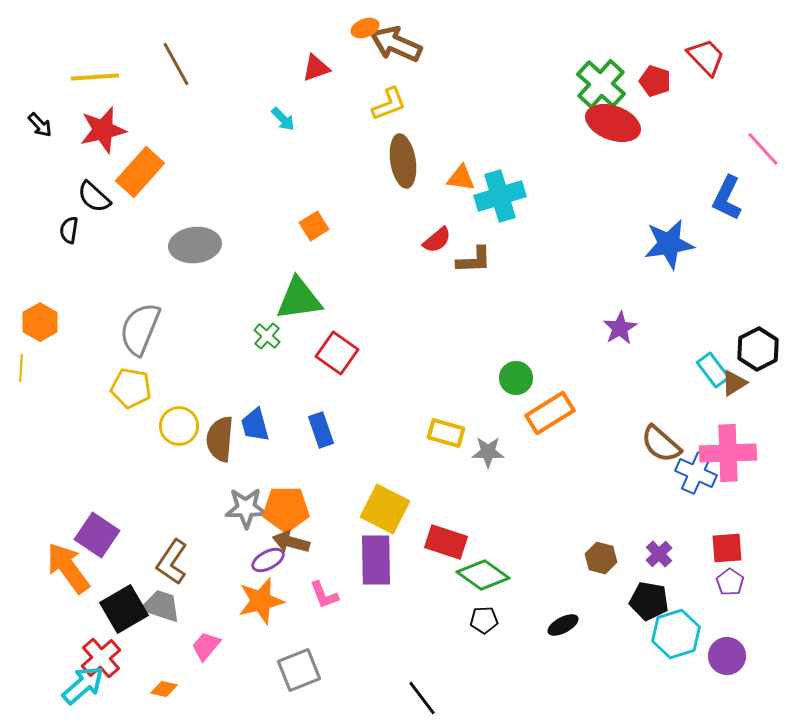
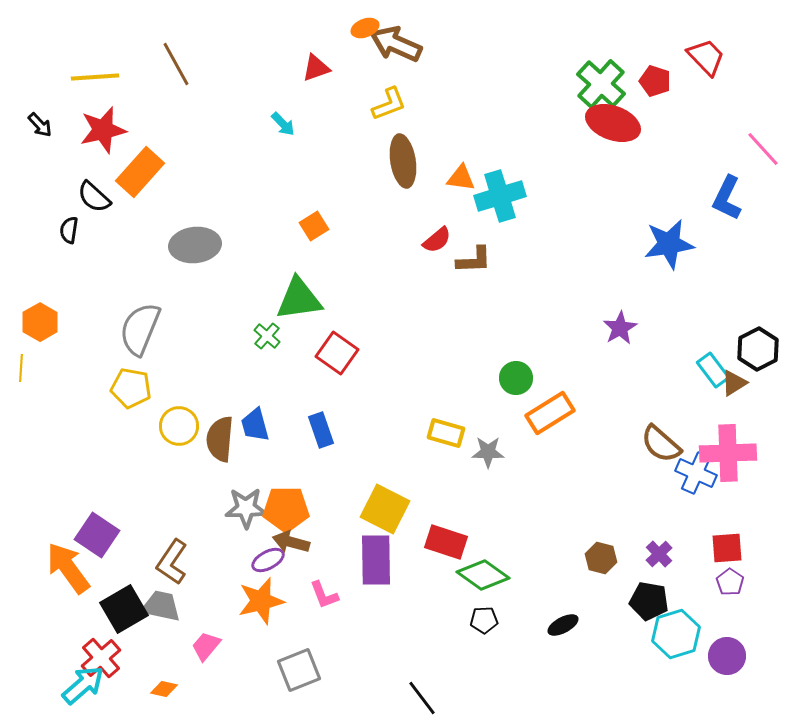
cyan arrow at (283, 119): moved 5 px down
gray trapezoid at (161, 606): rotated 6 degrees counterclockwise
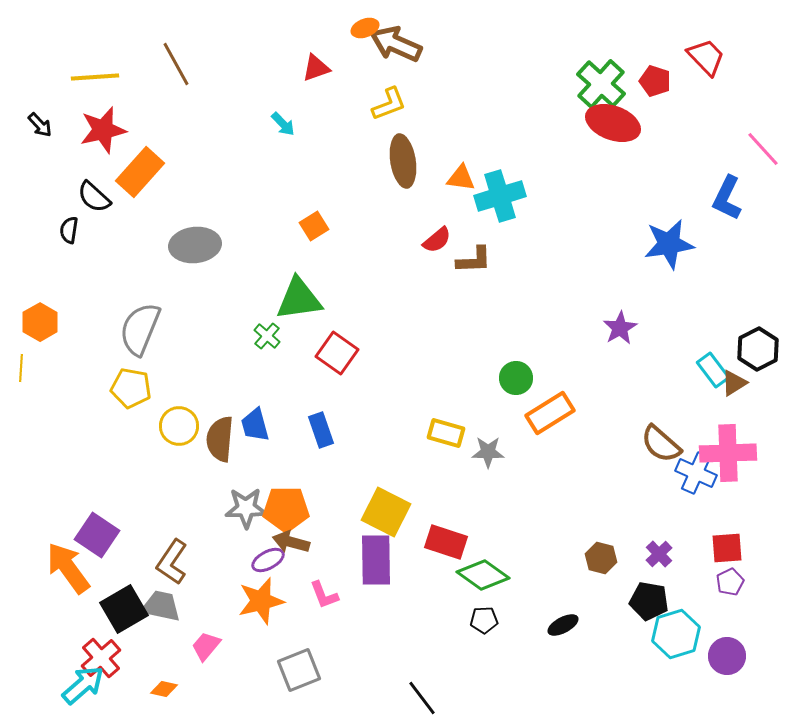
yellow square at (385, 509): moved 1 px right, 3 px down
purple pentagon at (730, 582): rotated 12 degrees clockwise
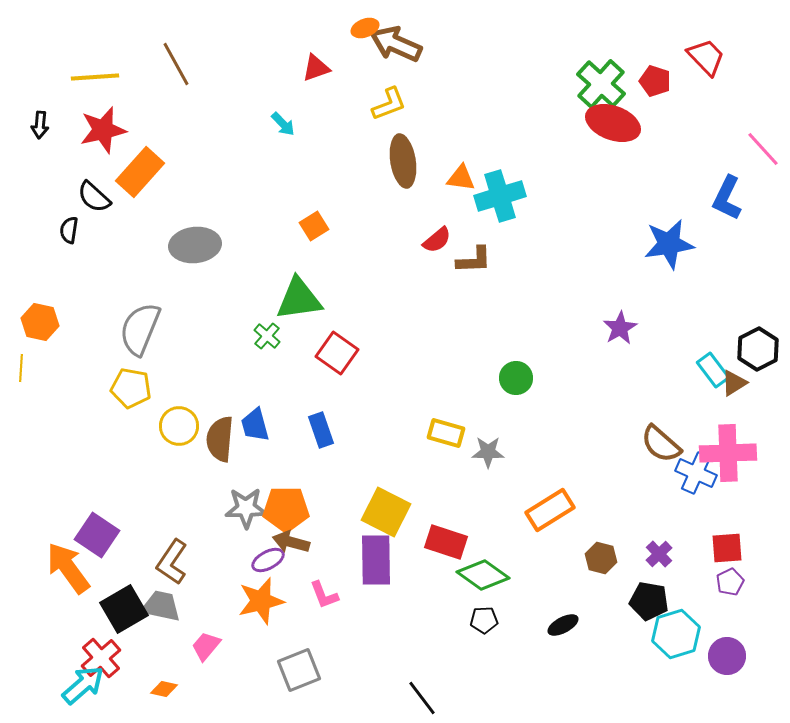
black arrow at (40, 125): rotated 48 degrees clockwise
orange hexagon at (40, 322): rotated 18 degrees counterclockwise
orange rectangle at (550, 413): moved 97 px down
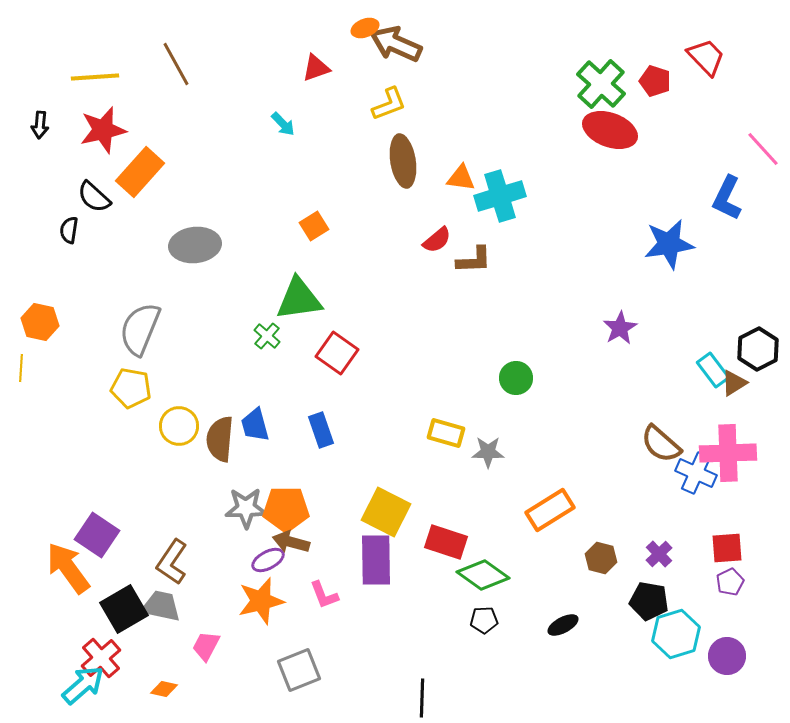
red ellipse at (613, 123): moved 3 px left, 7 px down
pink trapezoid at (206, 646): rotated 12 degrees counterclockwise
black line at (422, 698): rotated 39 degrees clockwise
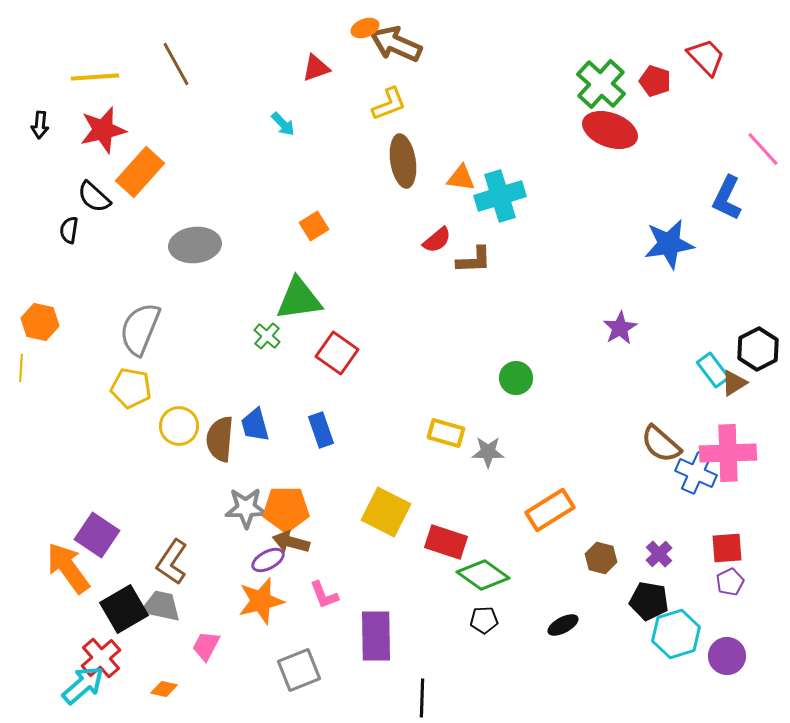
purple rectangle at (376, 560): moved 76 px down
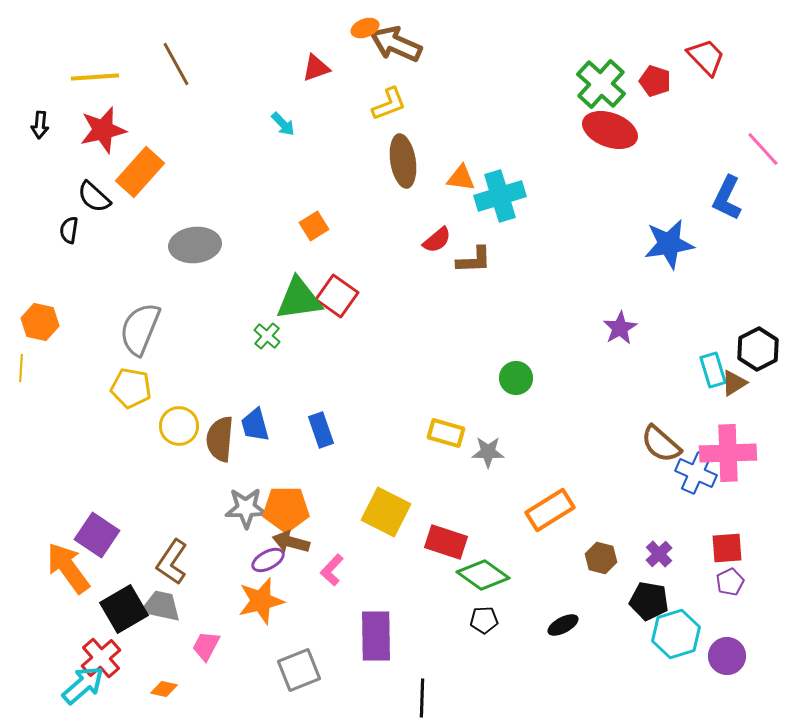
red square at (337, 353): moved 57 px up
cyan rectangle at (713, 370): rotated 20 degrees clockwise
pink L-shape at (324, 595): moved 8 px right, 25 px up; rotated 64 degrees clockwise
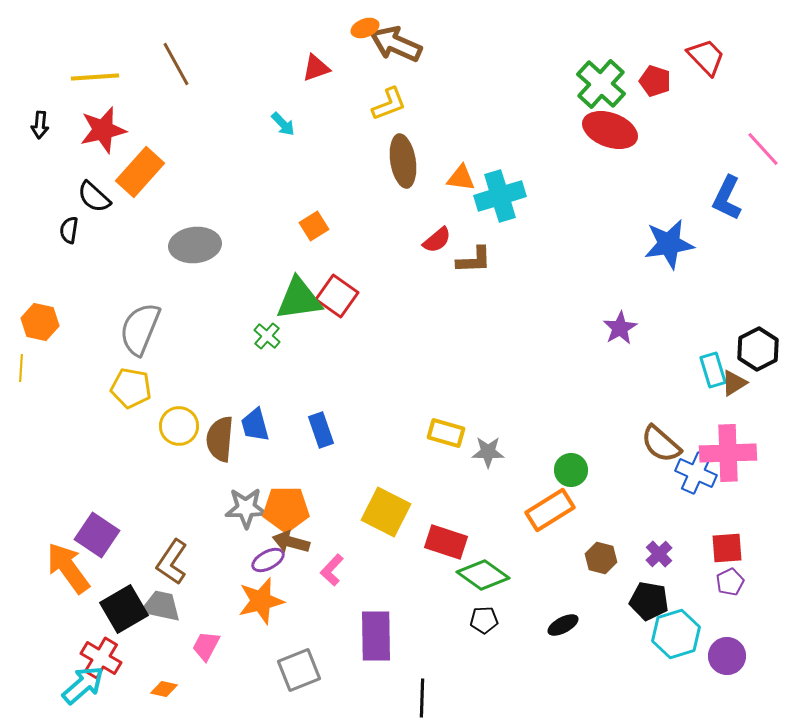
green circle at (516, 378): moved 55 px right, 92 px down
red cross at (101, 658): rotated 18 degrees counterclockwise
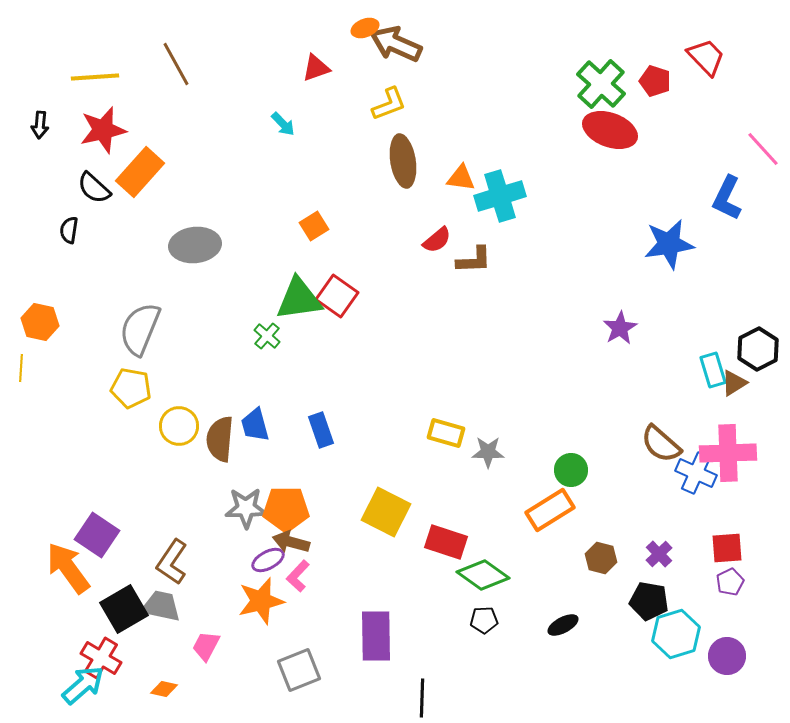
black semicircle at (94, 197): moved 9 px up
pink L-shape at (332, 570): moved 34 px left, 6 px down
